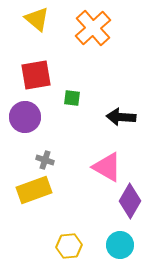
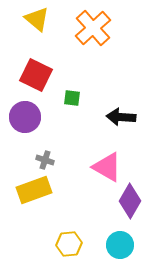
red square: rotated 36 degrees clockwise
yellow hexagon: moved 2 px up
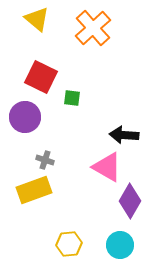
red square: moved 5 px right, 2 px down
black arrow: moved 3 px right, 18 px down
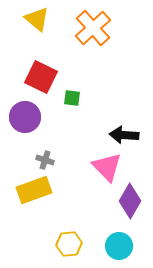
pink triangle: rotated 16 degrees clockwise
cyan circle: moved 1 px left, 1 px down
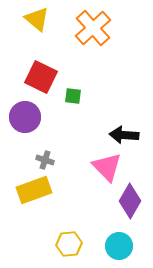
green square: moved 1 px right, 2 px up
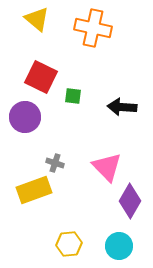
orange cross: rotated 36 degrees counterclockwise
black arrow: moved 2 px left, 28 px up
gray cross: moved 10 px right, 3 px down
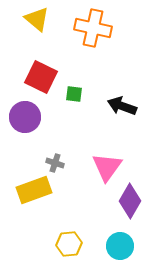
green square: moved 1 px right, 2 px up
black arrow: moved 1 px up; rotated 16 degrees clockwise
pink triangle: rotated 20 degrees clockwise
cyan circle: moved 1 px right
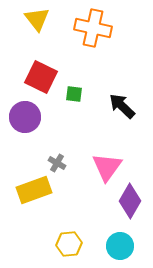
yellow triangle: rotated 12 degrees clockwise
black arrow: rotated 24 degrees clockwise
gray cross: moved 2 px right; rotated 12 degrees clockwise
